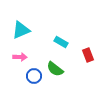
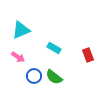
cyan rectangle: moved 7 px left, 6 px down
pink arrow: moved 2 px left; rotated 32 degrees clockwise
green semicircle: moved 1 px left, 8 px down
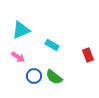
cyan rectangle: moved 2 px left, 3 px up
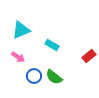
red rectangle: moved 1 px right, 1 px down; rotated 72 degrees clockwise
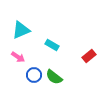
blue circle: moved 1 px up
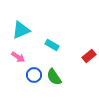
green semicircle: rotated 18 degrees clockwise
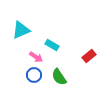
pink arrow: moved 18 px right
green semicircle: moved 5 px right
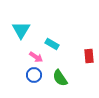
cyan triangle: rotated 36 degrees counterclockwise
cyan rectangle: moved 1 px up
red rectangle: rotated 56 degrees counterclockwise
green semicircle: moved 1 px right, 1 px down
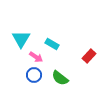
cyan triangle: moved 9 px down
red rectangle: rotated 48 degrees clockwise
green semicircle: rotated 18 degrees counterclockwise
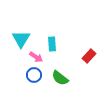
cyan rectangle: rotated 56 degrees clockwise
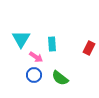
red rectangle: moved 8 px up; rotated 16 degrees counterclockwise
